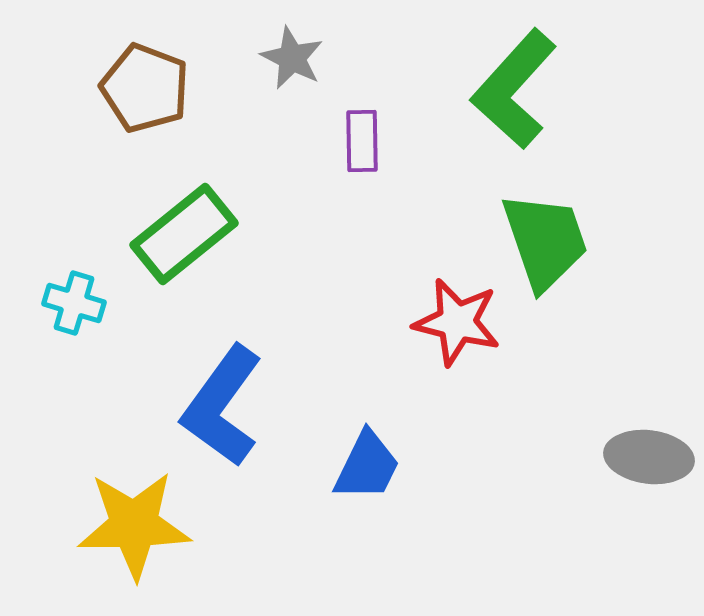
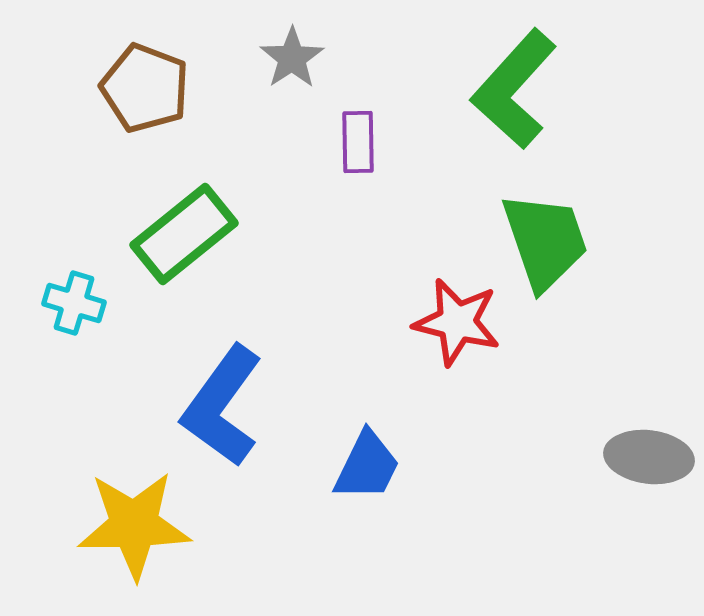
gray star: rotated 12 degrees clockwise
purple rectangle: moved 4 px left, 1 px down
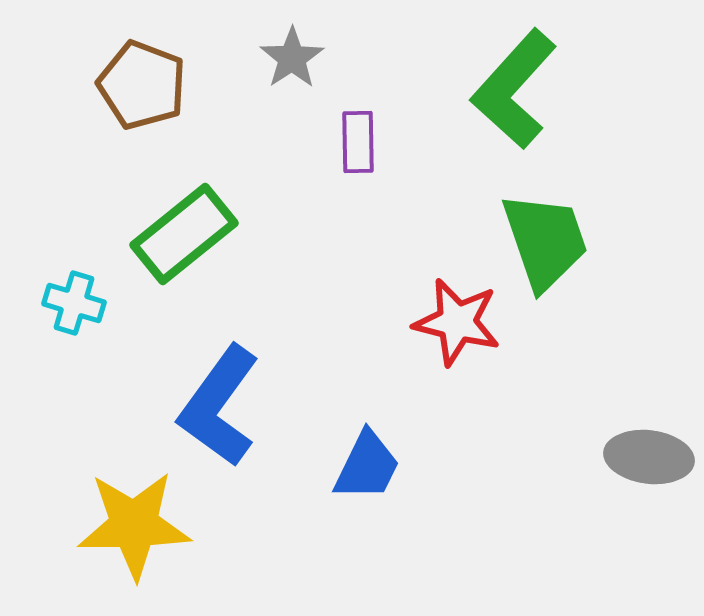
brown pentagon: moved 3 px left, 3 px up
blue L-shape: moved 3 px left
